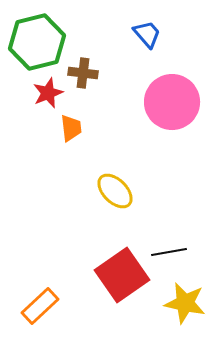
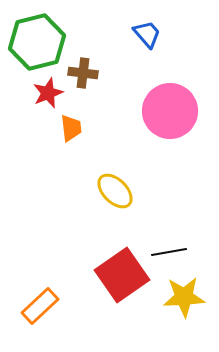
pink circle: moved 2 px left, 9 px down
yellow star: moved 1 px left, 6 px up; rotated 15 degrees counterclockwise
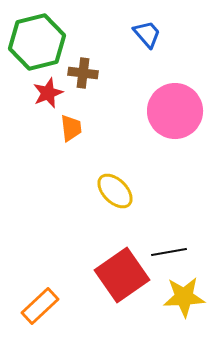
pink circle: moved 5 px right
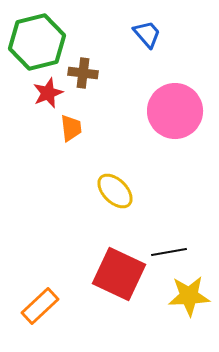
red square: moved 3 px left, 1 px up; rotated 30 degrees counterclockwise
yellow star: moved 5 px right, 1 px up
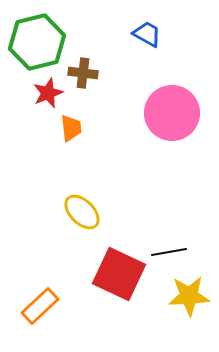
blue trapezoid: rotated 20 degrees counterclockwise
pink circle: moved 3 px left, 2 px down
yellow ellipse: moved 33 px left, 21 px down
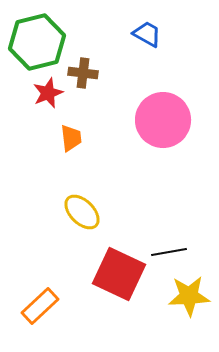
pink circle: moved 9 px left, 7 px down
orange trapezoid: moved 10 px down
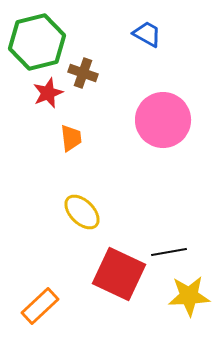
brown cross: rotated 12 degrees clockwise
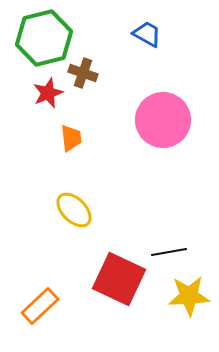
green hexagon: moved 7 px right, 4 px up
yellow ellipse: moved 8 px left, 2 px up
red square: moved 5 px down
